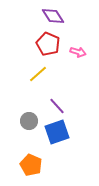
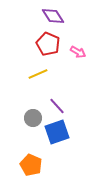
pink arrow: rotated 14 degrees clockwise
yellow line: rotated 18 degrees clockwise
gray circle: moved 4 px right, 3 px up
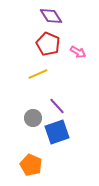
purple diamond: moved 2 px left
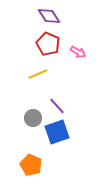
purple diamond: moved 2 px left
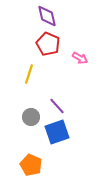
purple diamond: moved 2 px left; rotated 20 degrees clockwise
pink arrow: moved 2 px right, 6 px down
yellow line: moved 9 px left; rotated 48 degrees counterclockwise
gray circle: moved 2 px left, 1 px up
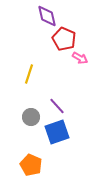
red pentagon: moved 16 px right, 5 px up
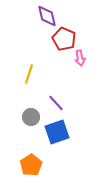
pink arrow: rotated 49 degrees clockwise
purple line: moved 1 px left, 3 px up
orange pentagon: rotated 15 degrees clockwise
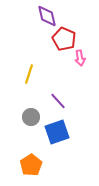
purple line: moved 2 px right, 2 px up
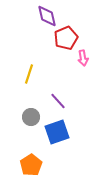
red pentagon: moved 2 px right, 1 px up; rotated 25 degrees clockwise
pink arrow: moved 3 px right
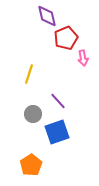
gray circle: moved 2 px right, 3 px up
